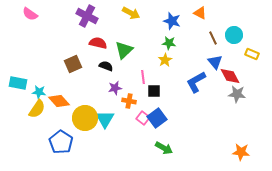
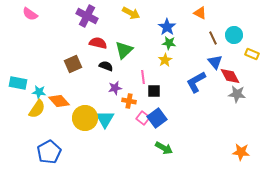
blue star: moved 5 px left, 6 px down; rotated 18 degrees clockwise
blue pentagon: moved 12 px left, 10 px down; rotated 10 degrees clockwise
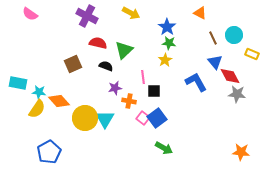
blue L-shape: rotated 90 degrees clockwise
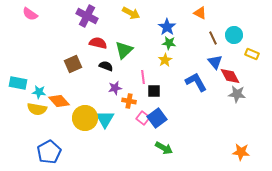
yellow semicircle: rotated 66 degrees clockwise
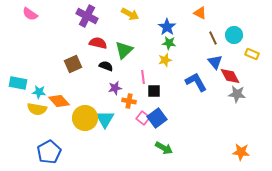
yellow arrow: moved 1 px left, 1 px down
yellow star: rotated 16 degrees clockwise
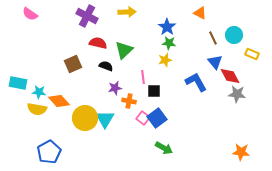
yellow arrow: moved 3 px left, 2 px up; rotated 30 degrees counterclockwise
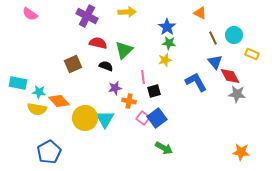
black square: rotated 16 degrees counterclockwise
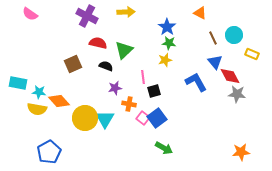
yellow arrow: moved 1 px left
orange cross: moved 3 px down
orange star: rotated 12 degrees counterclockwise
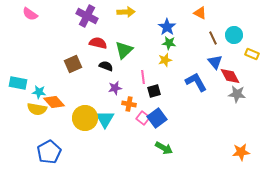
orange diamond: moved 5 px left, 1 px down
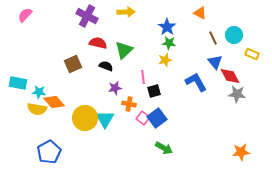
pink semicircle: moved 5 px left, 1 px down; rotated 98 degrees clockwise
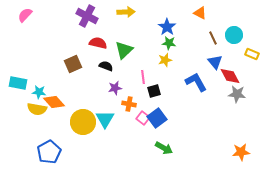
yellow circle: moved 2 px left, 4 px down
